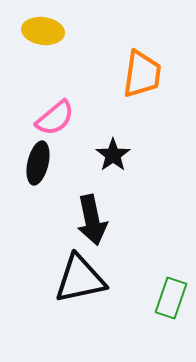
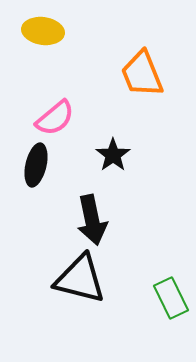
orange trapezoid: rotated 150 degrees clockwise
black ellipse: moved 2 px left, 2 px down
black triangle: rotated 26 degrees clockwise
green rectangle: rotated 45 degrees counterclockwise
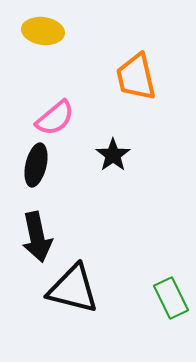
orange trapezoid: moved 6 px left, 3 px down; rotated 9 degrees clockwise
black arrow: moved 55 px left, 17 px down
black triangle: moved 7 px left, 10 px down
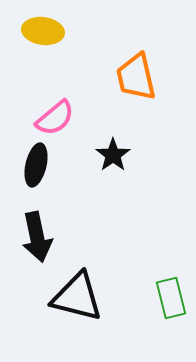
black triangle: moved 4 px right, 8 px down
green rectangle: rotated 12 degrees clockwise
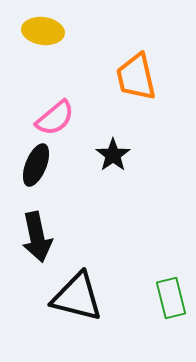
black ellipse: rotated 9 degrees clockwise
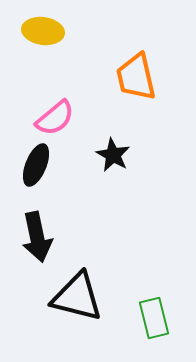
black star: rotated 8 degrees counterclockwise
green rectangle: moved 17 px left, 20 px down
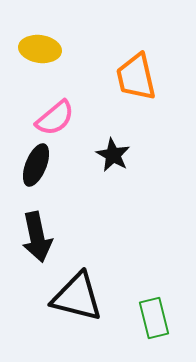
yellow ellipse: moved 3 px left, 18 px down
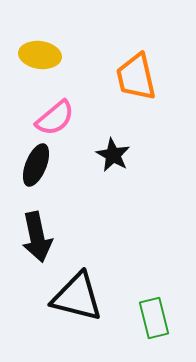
yellow ellipse: moved 6 px down
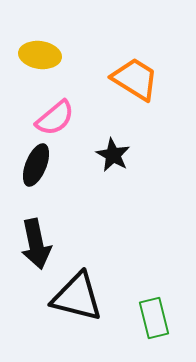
orange trapezoid: moved 1 px left, 2 px down; rotated 135 degrees clockwise
black arrow: moved 1 px left, 7 px down
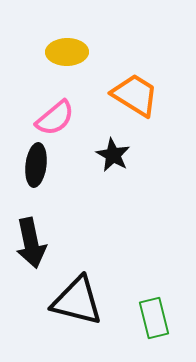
yellow ellipse: moved 27 px right, 3 px up; rotated 9 degrees counterclockwise
orange trapezoid: moved 16 px down
black ellipse: rotated 15 degrees counterclockwise
black arrow: moved 5 px left, 1 px up
black triangle: moved 4 px down
